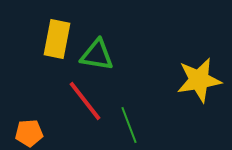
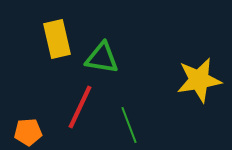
yellow rectangle: rotated 24 degrees counterclockwise
green triangle: moved 5 px right, 3 px down
red line: moved 5 px left, 6 px down; rotated 63 degrees clockwise
orange pentagon: moved 1 px left, 1 px up
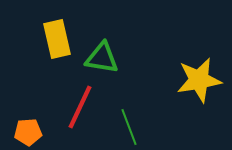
green line: moved 2 px down
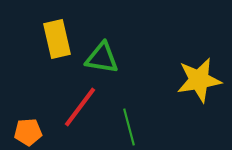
red line: rotated 12 degrees clockwise
green line: rotated 6 degrees clockwise
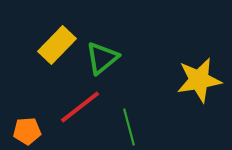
yellow rectangle: moved 6 px down; rotated 57 degrees clockwise
green triangle: rotated 48 degrees counterclockwise
red line: rotated 15 degrees clockwise
orange pentagon: moved 1 px left, 1 px up
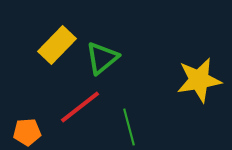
orange pentagon: moved 1 px down
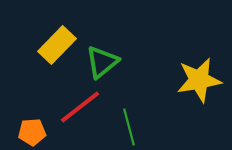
green triangle: moved 4 px down
orange pentagon: moved 5 px right
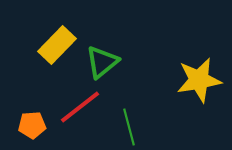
orange pentagon: moved 7 px up
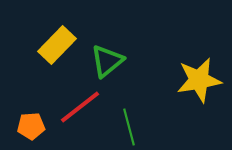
green triangle: moved 5 px right, 1 px up
orange pentagon: moved 1 px left, 1 px down
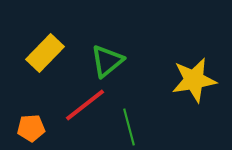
yellow rectangle: moved 12 px left, 8 px down
yellow star: moved 5 px left
red line: moved 5 px right, 2 px up
orange pentagon: moved 2 px down
